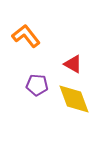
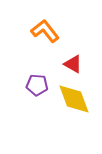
orange L-shape: moved 19 px right, 5 px up
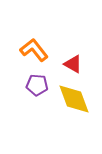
orange L-shape: moved 11 px left, 19 px down
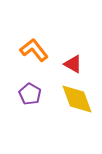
purple pentagon: moved 7 px left, 9 px down; rotated 25 degrees clockwise
yellow diamond: moved 3 px right
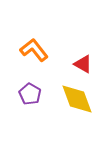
red triangle: moved 10 px right
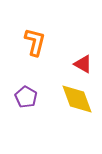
orange L-shape: moved 1 px right, 8 px up; rotated 52 degrees clockwise
purple pentagon: moved 4 px left, 3 px down
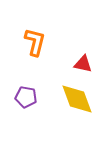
red triangle: rotated 18 degrees counterclockwise
purple pentagon: rotated 20 degrees counterclockwise
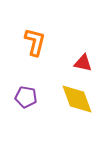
red triangle: moved 1 px up
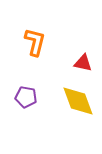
yellow diamond: moved 1 px right, 2 px down
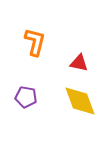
red triangle: moved 4 px left
yellow diamond: moved 2 px right
